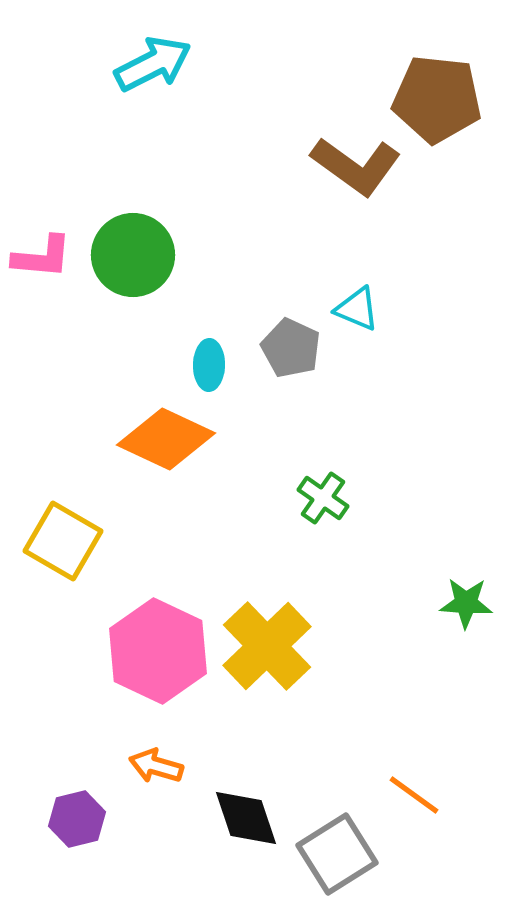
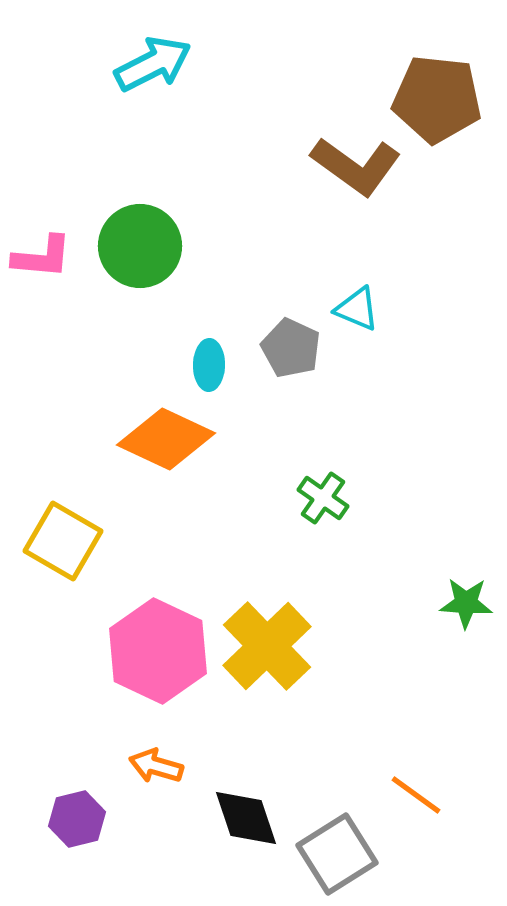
green circle: moved 7 px right, 9 px up
orange line: moved 2 px right
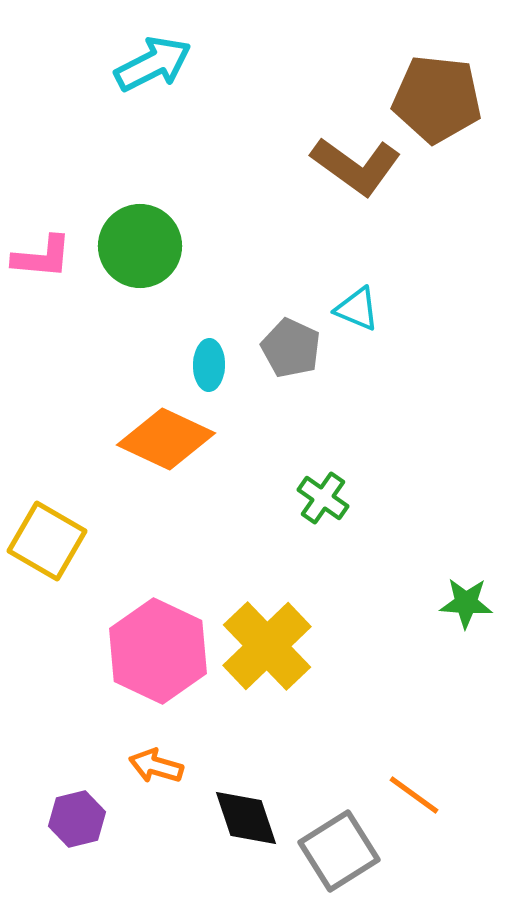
yellow square: moved 16 px left
orange line: moved 2 px left
gray square: moved 2 px right, 3 px up
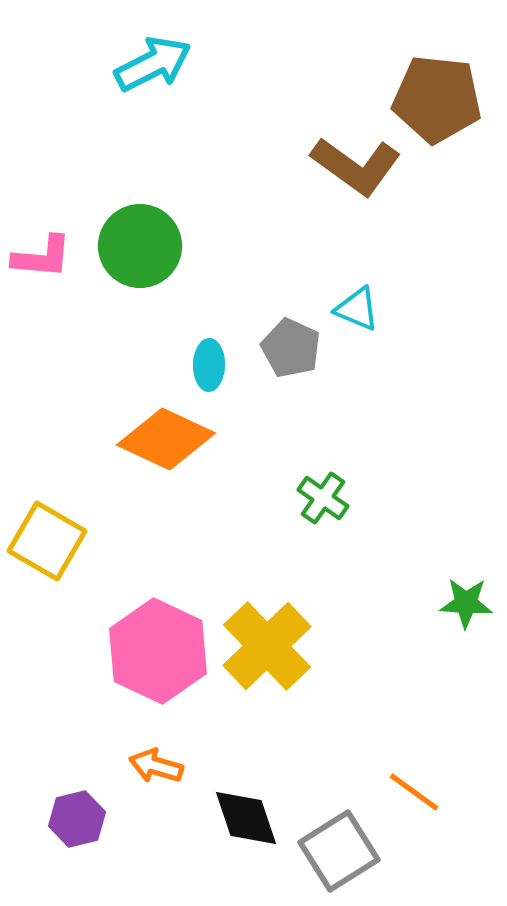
orange line: moved 3 px up
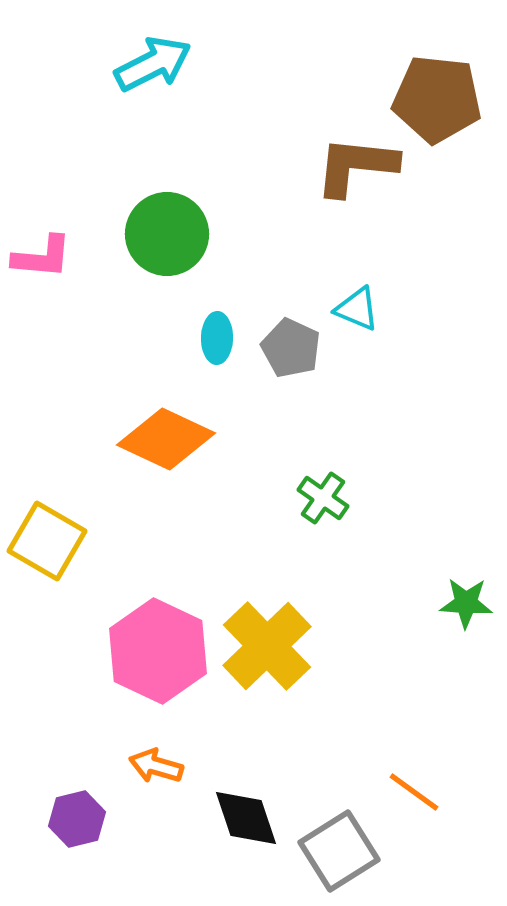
brown L-shape: rotated 150 degrees clockwise
green circle: moved 27 px right, 12 px up
cyan ellipse: moved 8 px right, 27 px up
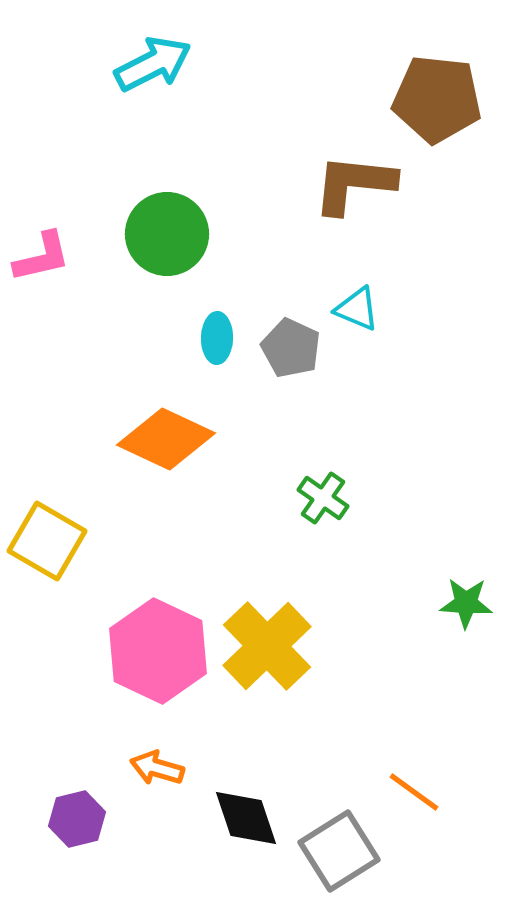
brown L-shape: moved 2 px left, 18 px down
pink L-shape: rotated 18 degrees counterclockwise
orange arrow: moved 1 px right, 2 px down
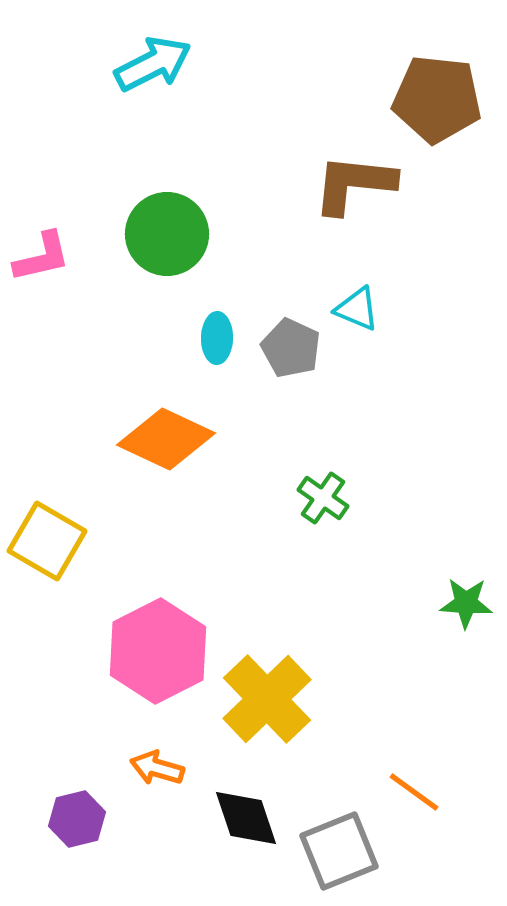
yellow cross: moved 53 px down
pink hexagon: rotated 8 degrees clockwise
gray square: rotated 10 degrees clockwise
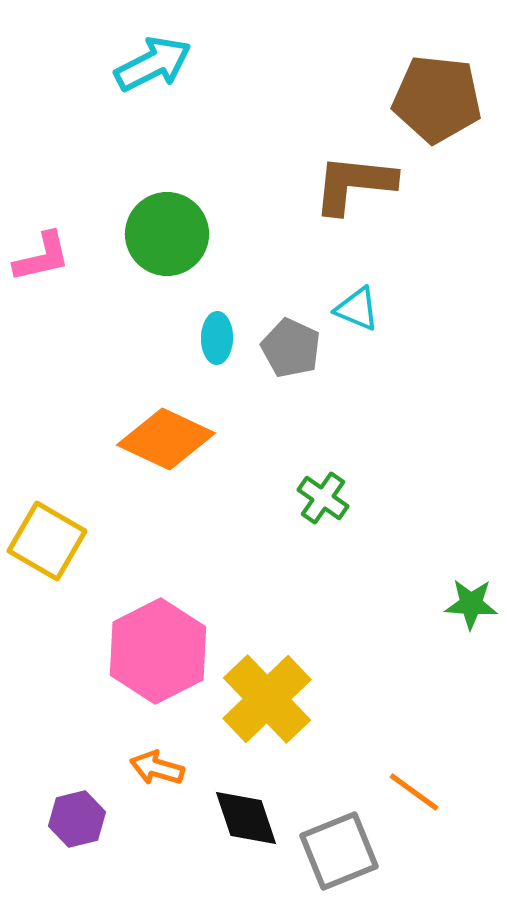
green star: moved 5 px right, 1 px down
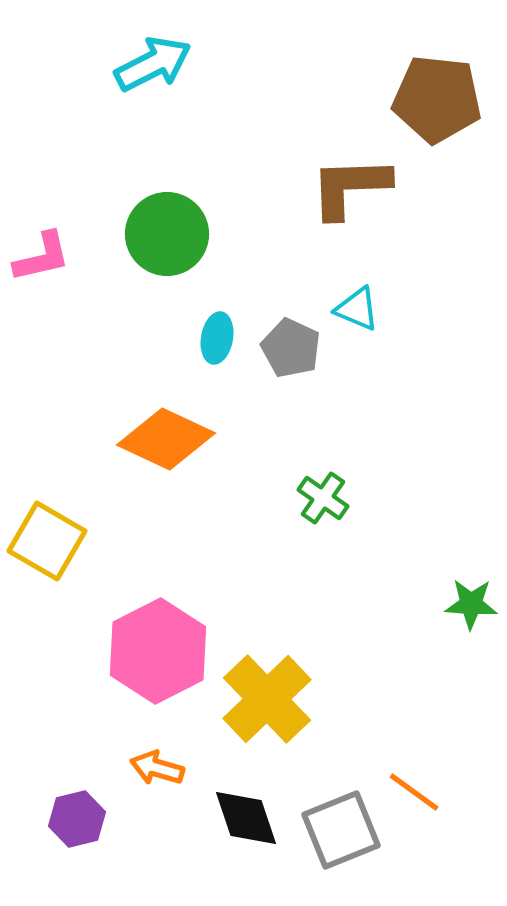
brown L-shape: moved 4 px left, 3 px down; rotated 8 degrees counterclockwise
cyan ellipse: rotated 9 degrees clockwise
gray square: moved 2 px right, 21 px up
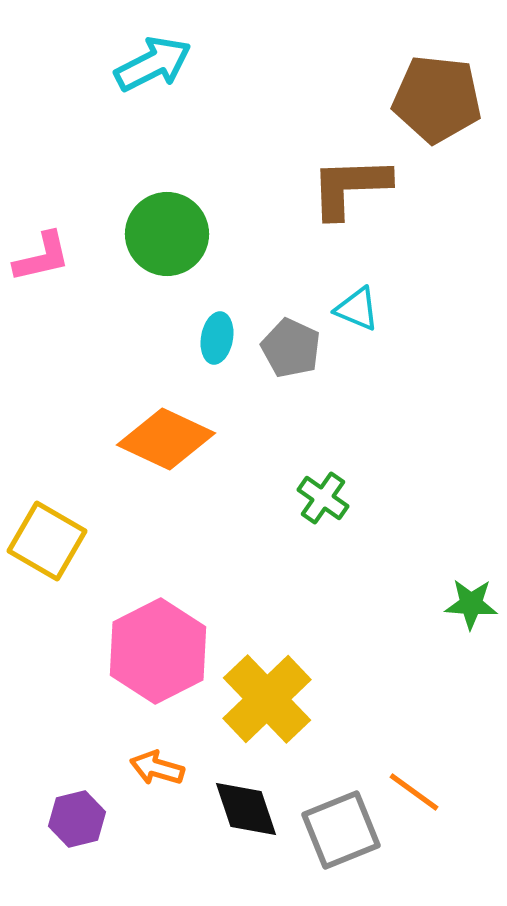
black diamond: moved 9 px up
